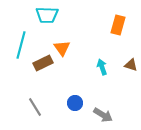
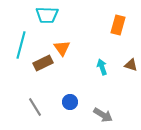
blue circle: moved 5 px left, 1 px up
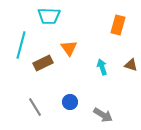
cyan trapezoid: moved 2 px right, 1 px down
orange triangle: moved 7 px right
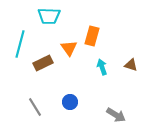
orange rectangle: moved 26 px left, 11 px down
cyan line: moved 1 px left, 1 px up
gray arrow: moved 13 px right
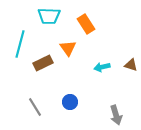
orange rectangle: moved 6 px left, 12 px up; rotated 48 degrees counterclockwise
orange triangle: moved 1 px left
cyan arrow: rotated 84 degrees counterclockwise
gray arrow: rotated 42 degrees clockwise
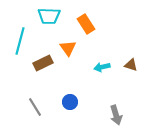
cyan line: moved 3 px up
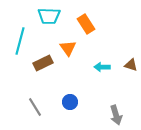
cyan arrow: rotated 14 degrees clockwise
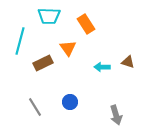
brown triangle: moved 3 px left, 3 px up
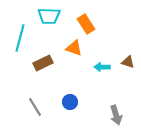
cyan line: moved 3 px up
orange triangle: moved 6 px right; rotated 36 degrees counterclockwise
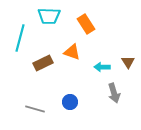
orange triangle: moved 2 px left, 4 px down
brown triangle: rotated 40 degrees clockwise
gray line: moved 2 px down; rotated 42 degrees counterclockwise
gray arrow: moved 2 px left, 22 px up
